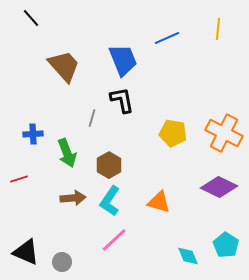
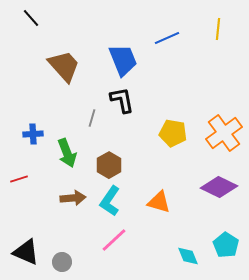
orange cross: rotated 27 degrees clockwise
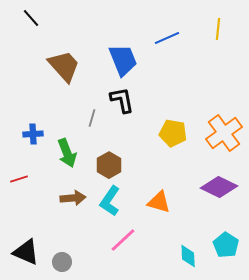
pink line: moved 9 px right
cyan diamond: rotated 20 degrees clockwise
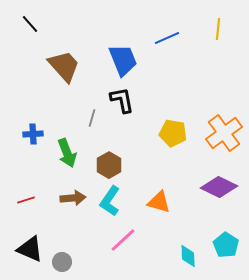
black line: moved 1 px left, 6 px down
red line: moved 7 px right, 21 px down
black triangle: moved 4 px right, 3 px up
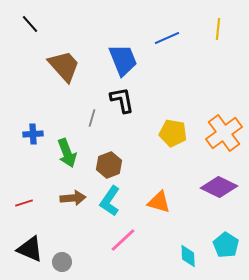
brown hexagon: rotated 10 degrees clockwise
red line: moved 2 px left, 3 px down
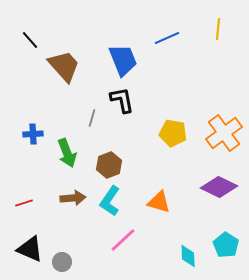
black line: moved 16 px down
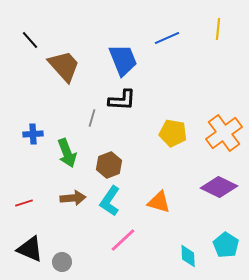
black L-shape: rotated 104 degrees clockwise
